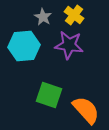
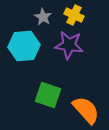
yellow cross: rotated 12 degrees counterclockwise
green square: moved 1 px left
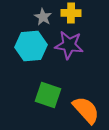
yellow cross: moved 3 px left, 2 px up; rotated 24 degrees counterclockwise
cyan hexagon: moved 7 px right
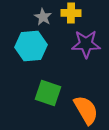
purple star: moved 17 px right, 1 px up; rotated 8 degrees counterclockwise
green square: moved 2 px up
orange semicircle: rotated 12 degrees clockwise
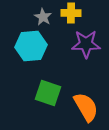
orange semicircle: moved 3 px up
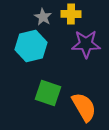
yellow cross: moved 1 px down
cyan hexagon: rotated 8 degrees counterclockwise
orange semicircle: moved 2 px left
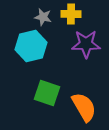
gray star: rotated 18 degrees counterclockwise
green square: moved 1 px left
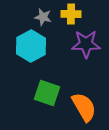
cyan hexagon: rotated 16 degrees counterclockwise
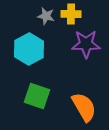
gray star: moved 3 px right, 1 px up
cyan hexagon: moved 2 px left, 3 px down
green square: moved 10 px left, 3 px down
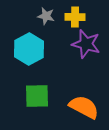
yellow cross: moved 4 px right, 3 px down
purple star: rotated 16 degrees clockwise
green square: rotated 20 degrees counterclockwise
orange semicircle: rotated 32 degrees counterclockwise
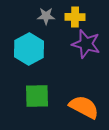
gray star: rotated 12 degrees counterclockwise
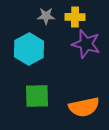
orange semicircle: rotated 140 degrees clockwise
